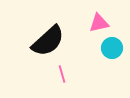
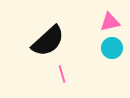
pink triangle: moved 11 px right, 1 px up
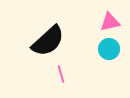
cyan circle: moved 3 px left, 1 px down
pink line: moved 1 px left
